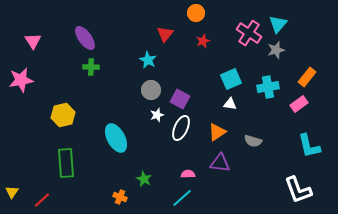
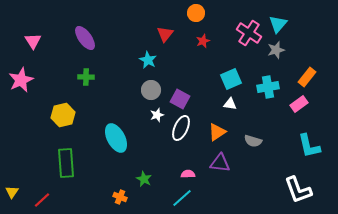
green cross: moved 5 px left, 10 px down
pink star: rotated 15 degrees counterclockwise
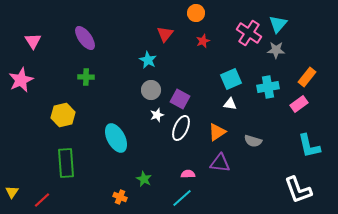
gray star: rotated 18 degrees clockwise
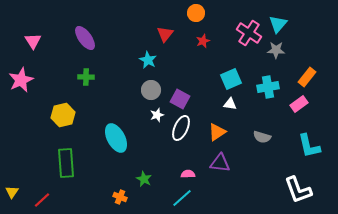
gray semicircle: moved 9 px right, 4 px up
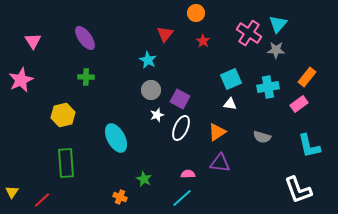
red star: rotated 16 degrees counterclockwise
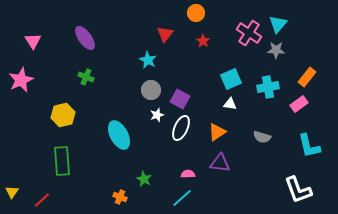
green cross: rotated 21 degrees clockwise
cyan ellipse: moved 3 px right, 3 px up
green rectangle: moved 4 px left, 2 px up
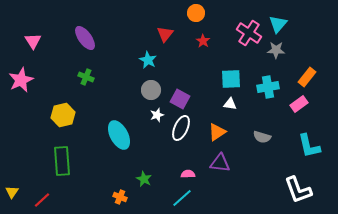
cyan square: rotated 20 degrees clockwise
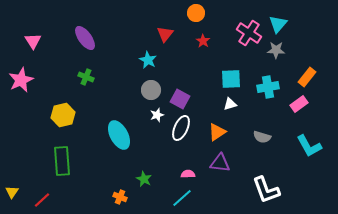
white triangle: rotated 24 degrees counterclockwise
cyan L-shape: rotated 16 degrees counterclockwise
white L-shape: moved 32 px left
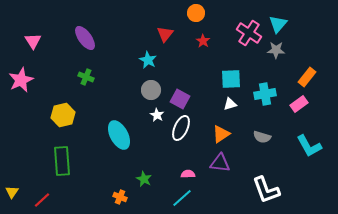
cyan cross: moved 3 px left, 7 px down
white star: rotated 24 degrees counterclockwise
orange triangle: moved 4 px right, 2 px down
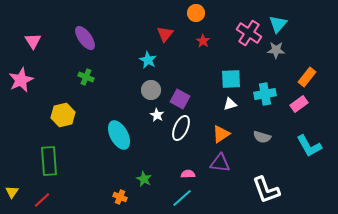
green rectangle: moved 13 px left
